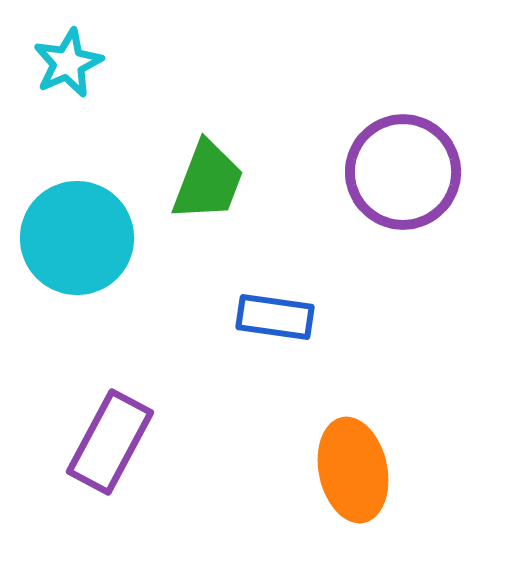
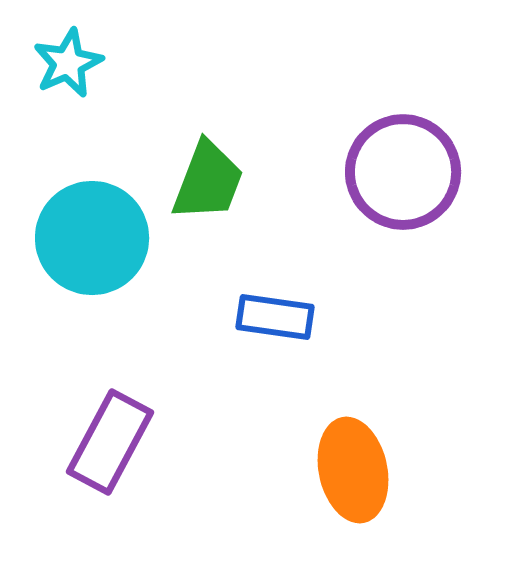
cyan circle: moved 15 px right
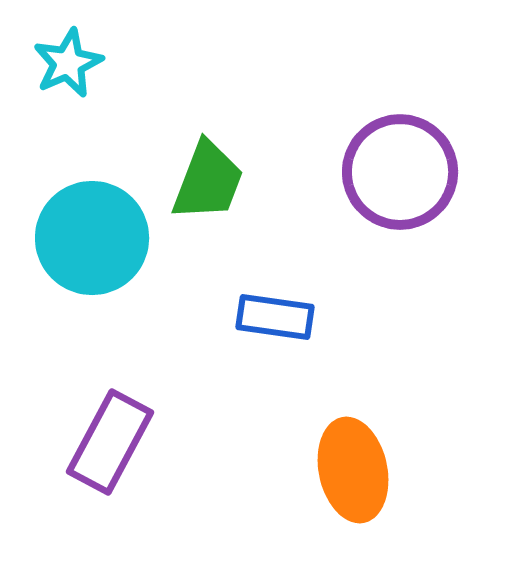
purple circle: moved 3 px left
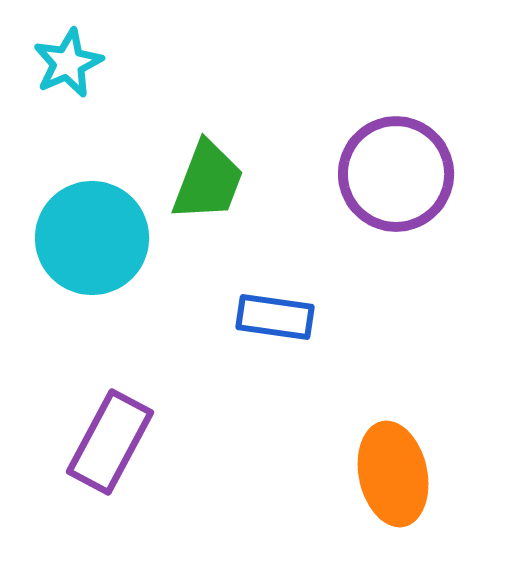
purple circle: moved 4 px left, 2 px down
orange ellipse: moved 40 px right, 4 px down
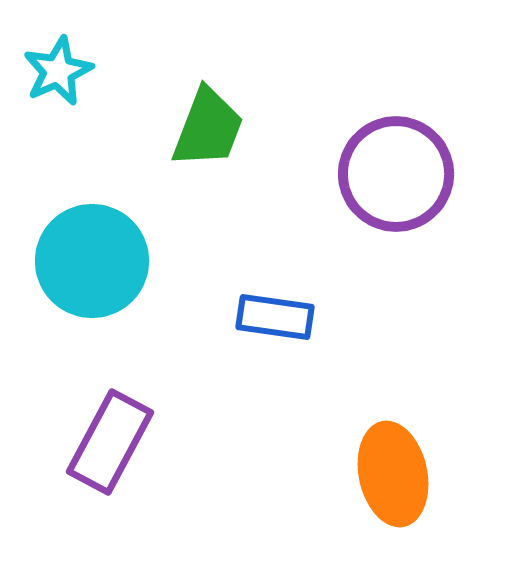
cyan star: moved 10 px left, 8 px down
green trapezoid: moved 53 px up
cyan circle: moved 23 px down
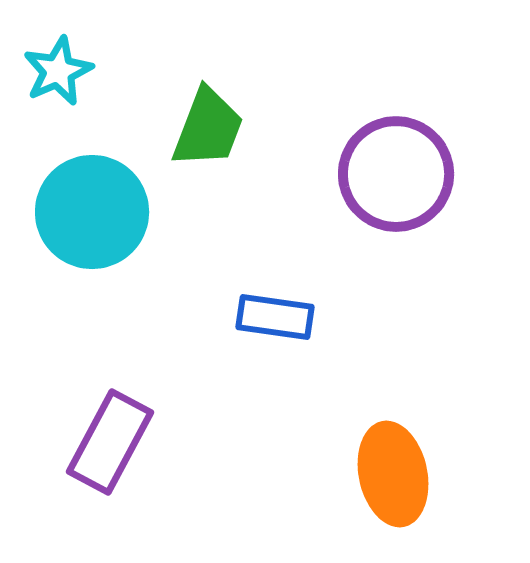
cyan circle: moved 49 px up
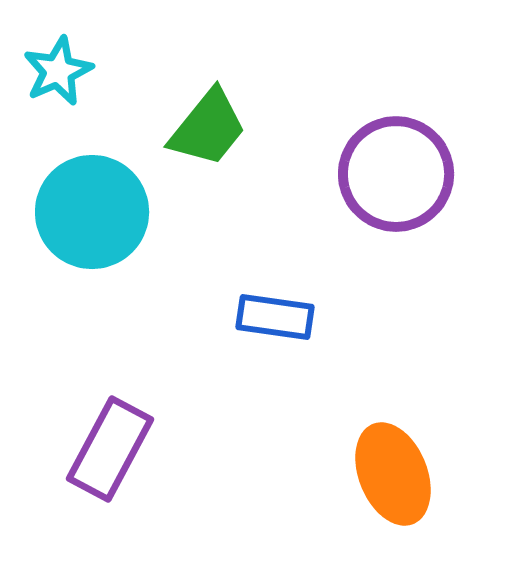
green trapezoid: rotated 18 degrees clockwise
purple rectangle: moved 7 px down
orange ellipse: rotated 10 degrees counterclockwise
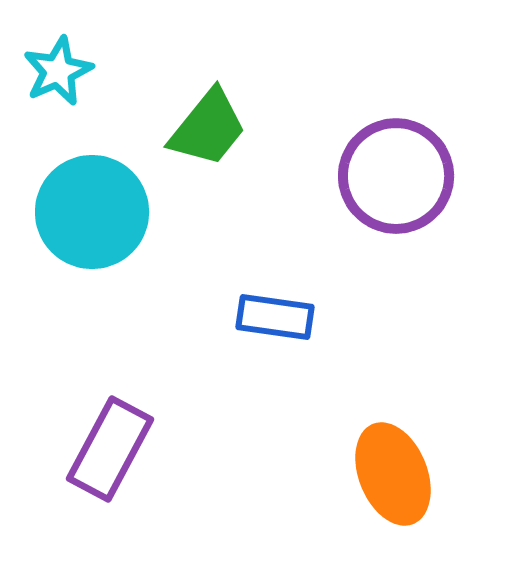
purple circle: moved 2 px down
